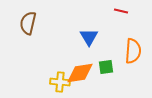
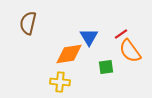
red line: moved 23 px down; rotated 48 degrees counterclockwise
orange semicircle: moved 3 px left; rotated 140 degrees clockwise
orange diamond: moved 11 px left, 19 px up
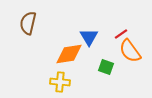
green square: rotated 28 degrees clockwise
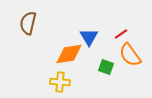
orange semicircle: moved 4 px down
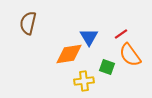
green square: moved 1 px right
yellow cross: moved 24 px right, 1 px up; rotated 12 degrees counterclockwise
